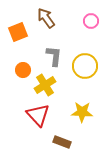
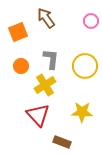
gray L-shape: moved 3 px left, 3 px down
orange circle: moved 2 px left, 4 px up
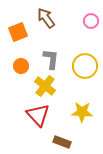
yellow cross: moved 1 px down; rotated 20 degrees counterclockwise
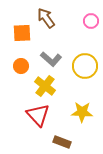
orange square: moved 4 px right, 1 px down; rotated 18 degrees clockwise
gray L-shape: rotated 125 degrees clockwise
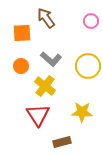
yellow circle: moved 3 px right
red triangle: rotated 10 degrees clockwise
brown rectangle: rotated 36 degrees counterclockwise
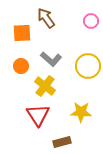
yellow star: moved 1 px left
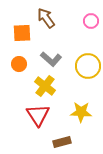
orange circle: moved 2 px left, 2 px up
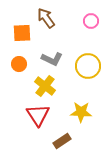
gray L-shape: moved 1 px right; rotated 15 degrees counterclockwise
brown rectangle: moved 1 px up; rotated 18 degrees counterclockwise
